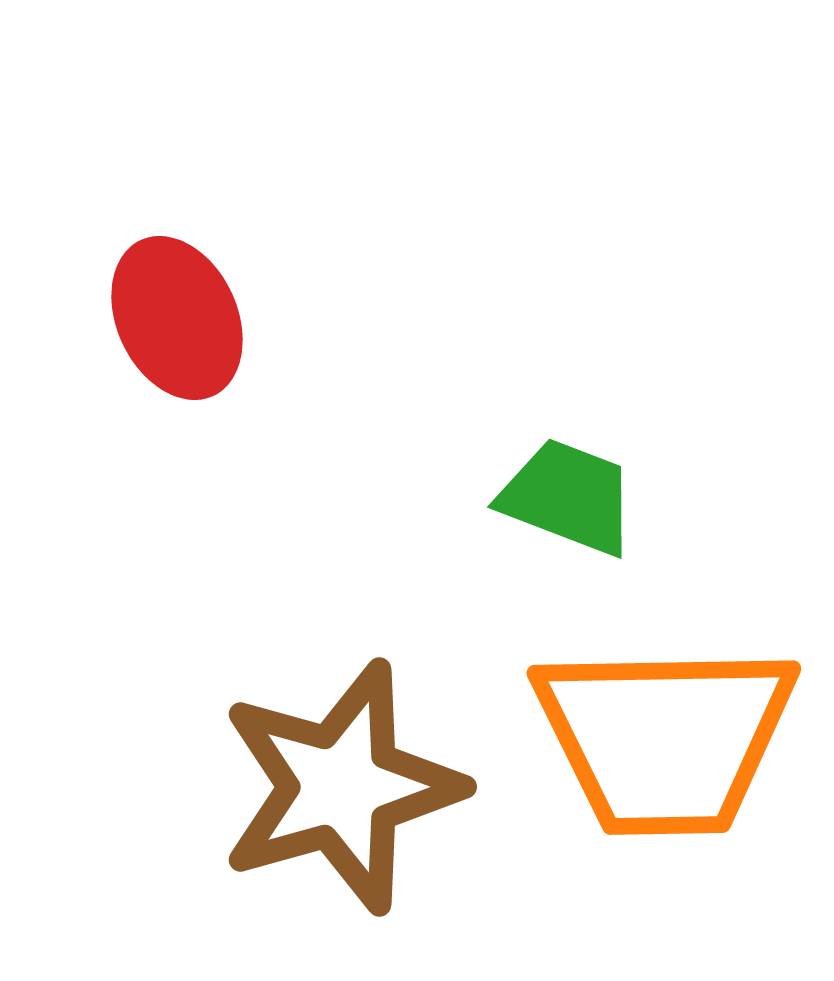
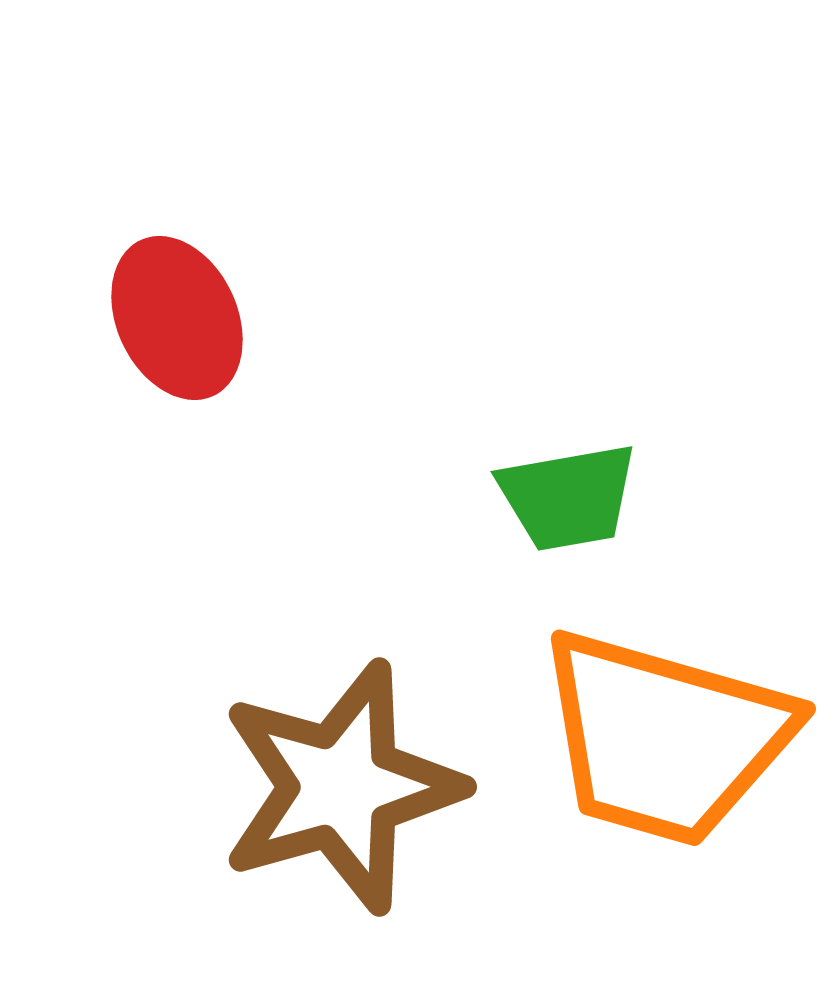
green trapezoid: rotated 149 degrees clockwise
orange trapezoid: rotated 17 degrees clockwise
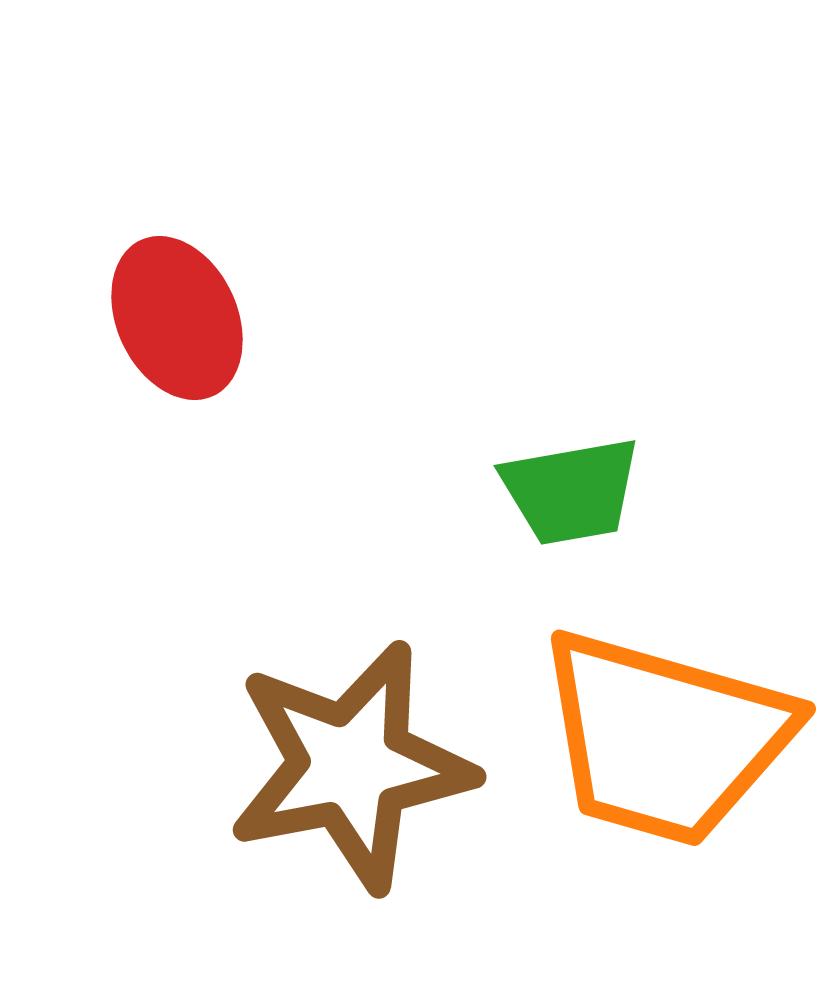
green trapezoid: moved 3 px right, 6 px up
brown star: moved 10 px right, 21 px up; rotated 5 degrees clockwise
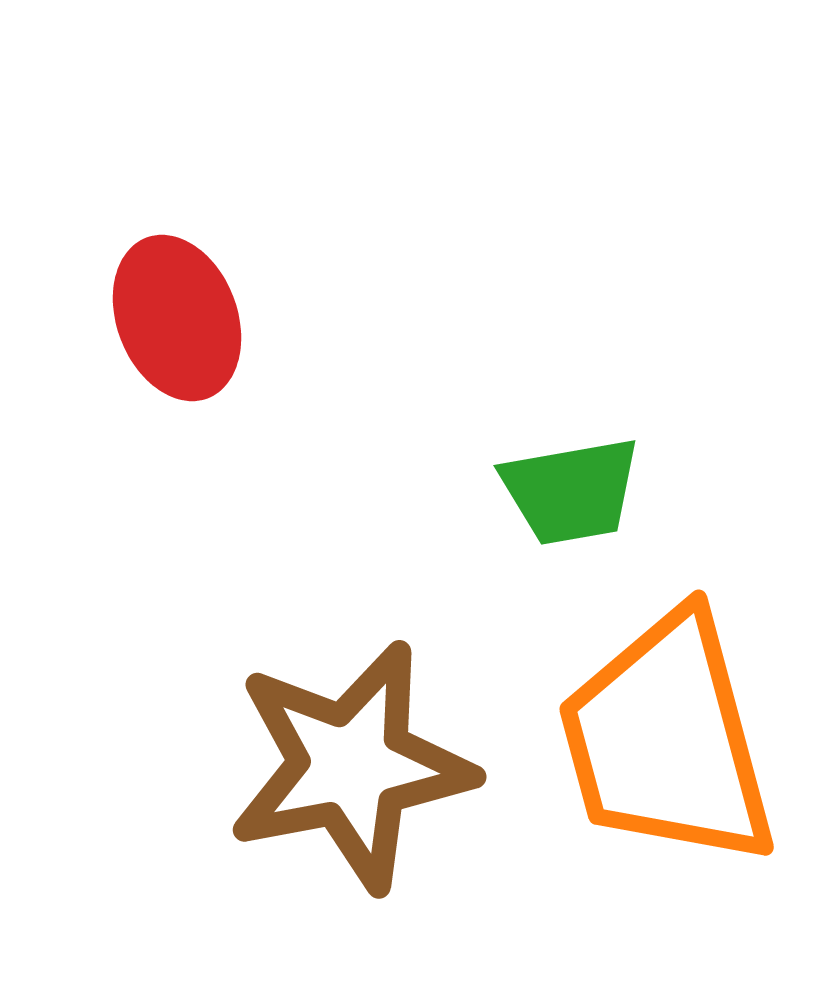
red ellipse: rotated 4 degrees clockwise
orange trapezoid: moved 2 px right, 2 px down; rotated 59 degrees clockwise
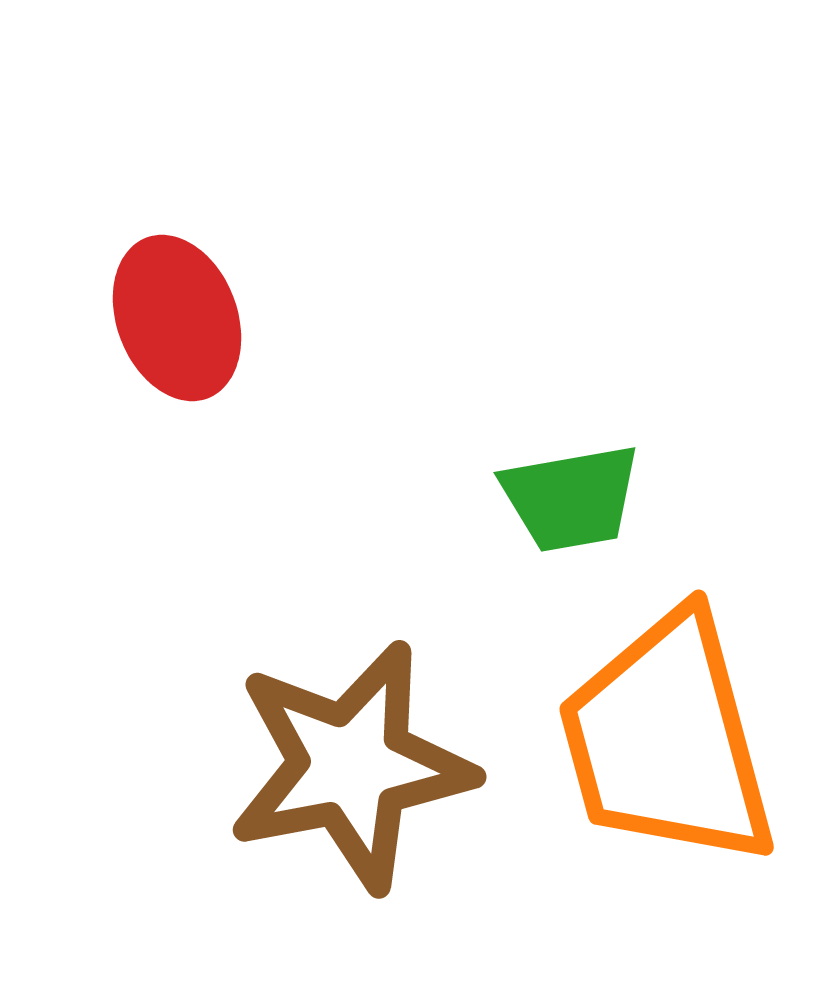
green trapezoid: moved 7 px down
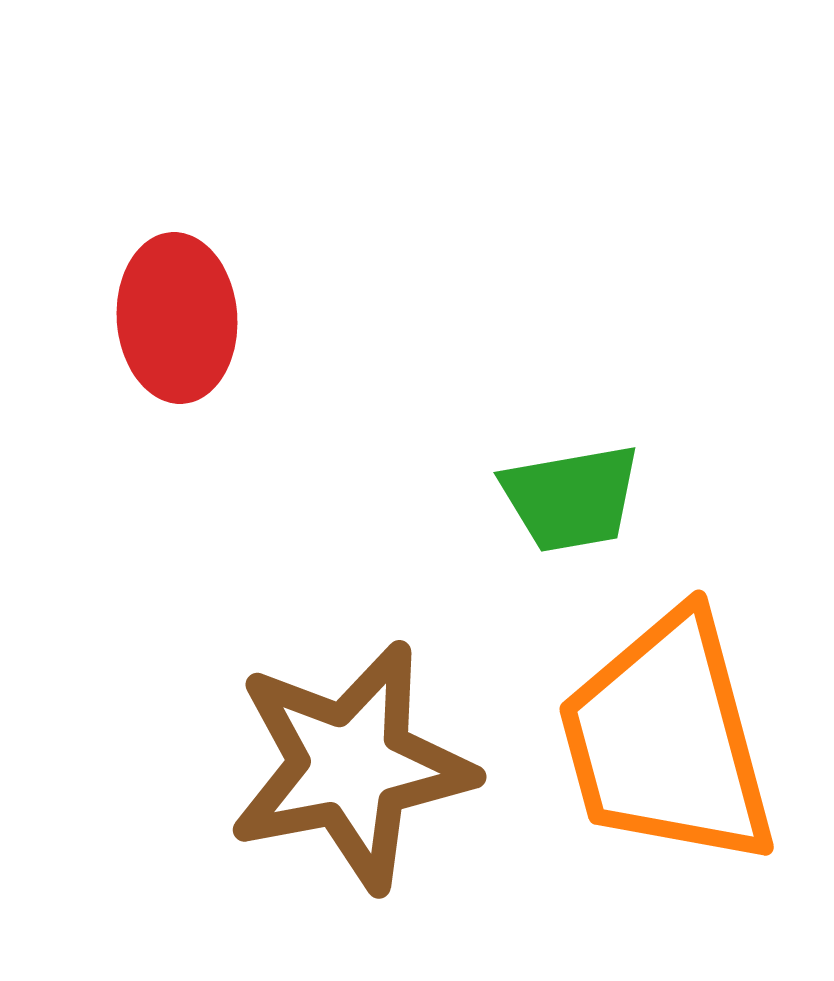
red ellipse: rotated 17 degrees clockwise
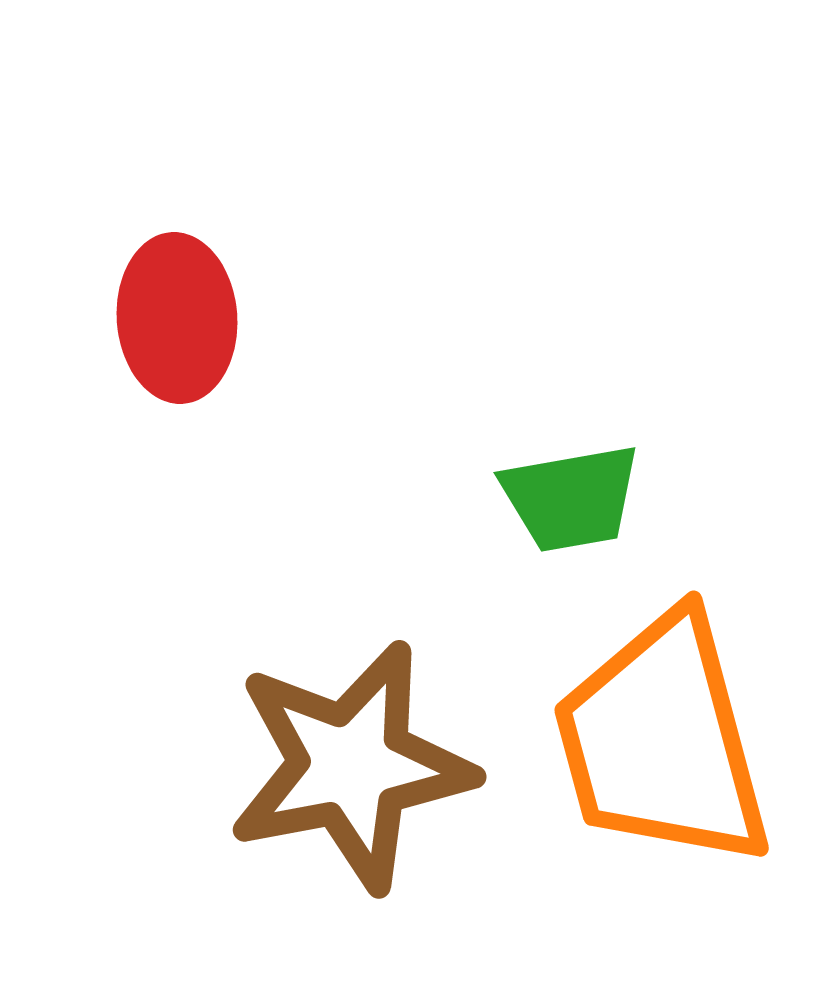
orange trapezoid: moved 5 px left, 1 px down
